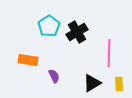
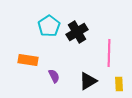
black triangle: moved 4 px left, 2 px up
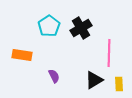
black cross: moved 4 px right, 4 px up
orange rectangle: moved 6 px left, 5 px up
black triangle: moved 6 px right, 1 px up
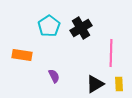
pink line: moved 2 px right
black triangle: moved 1 px right, 4 px down
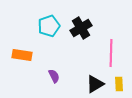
cyan pentagon: rotated 15 degrees clockwise
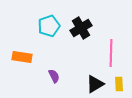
orange rectangle: moved 2 px down
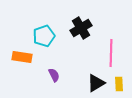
cyan pentagon: moved 5 px left, 10 px down
purple semicircle: moved 1 px up
black triangle: moved 1 px right, 1 px up
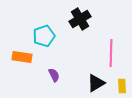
black cross: moved 1 px left, 9 px up
yellow rectangle: moved 3 px right, 2 px down
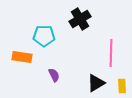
cyan pentagon: rotated 20 degrees clockwise
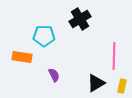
pink line: moved 3 px right, 3 px down
yellow rectangle: rotated 16 degrees clockwise
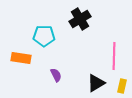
orange rectangle: moved 1 px left, 1 px down
purple semicircle: moved 2 px right
